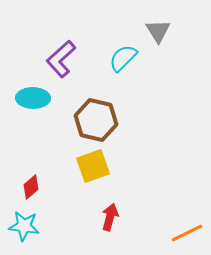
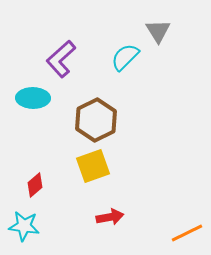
cyan semicircle: moved 2 px right, 1 px up
brown hexagon: rotated 21 degrees clockwise
red diamond: moved 4 px right, 2 px up
red arrow: rotated 64 degrees clockwise
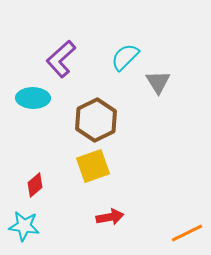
gray triangle: moved 51 px down
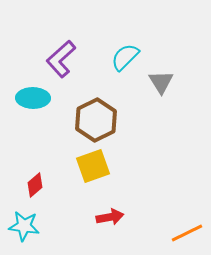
gray triangle: moved 3 px right
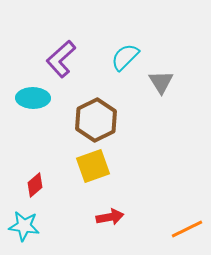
orange line: moved 4 px up
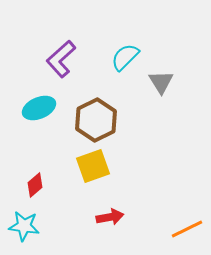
cyan ellipse: moved 6 px right, 10 px down; rotated 24 degrees counterclockwise
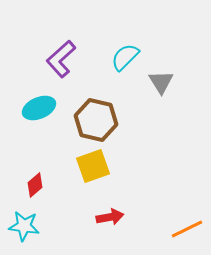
brown hexagon: rotated 21 degrees counterclockwise
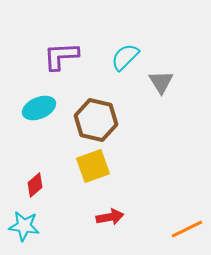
purple L-shape: moved 3 px up; rotated 39 degrees clockwise
